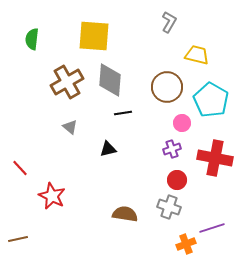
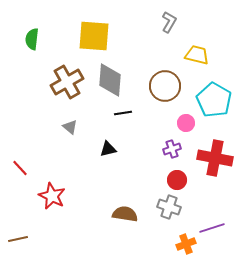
brown circle: moved 2 px left, 1 px up
cyan pentagon: moved 3 px right
pink circle: moved 4 px right
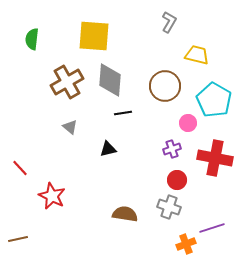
pink circle: moved 2 px right
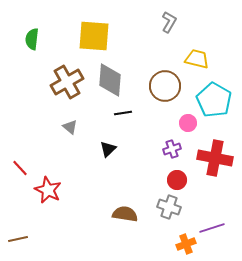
yellow trapezoid: moved 4 px down
black triangle: rotated 30 degrees counterclockwise
red star: moved 4 px left, 6 px up
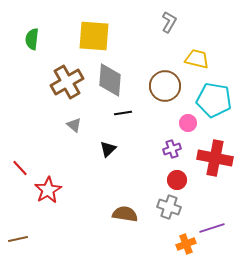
cyan pentagon: rotated 20 degrees counterclockwise
gray triangle: moved 4 px right, 2 px up
red star: rotated 16 degrees clockwise
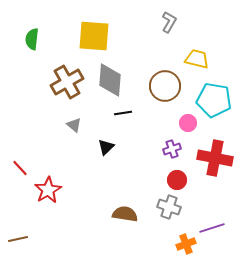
black triangle: moved 2 px left, 2 px up
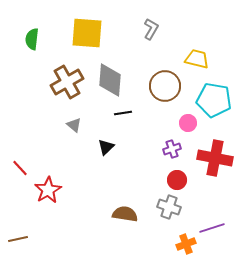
gray L-shape: moved 18 px left, 7 px down
yellow square: moved 7 px left, 3 px up
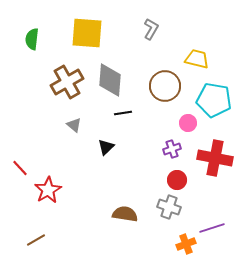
brown line: moved 18 px right, 1 px down; rotated 18 degrees counterclockwise
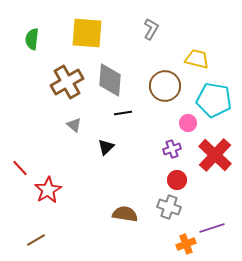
red cross: moved 3 px up; rotated 32 degrees clockwise
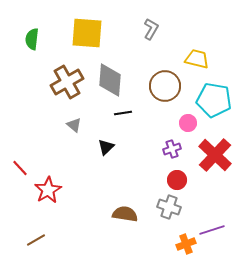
purple line: moved 2 px down
